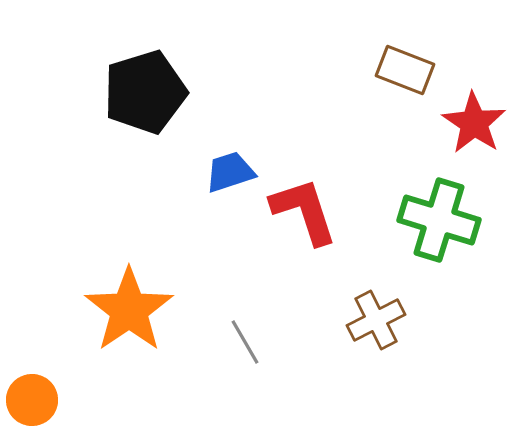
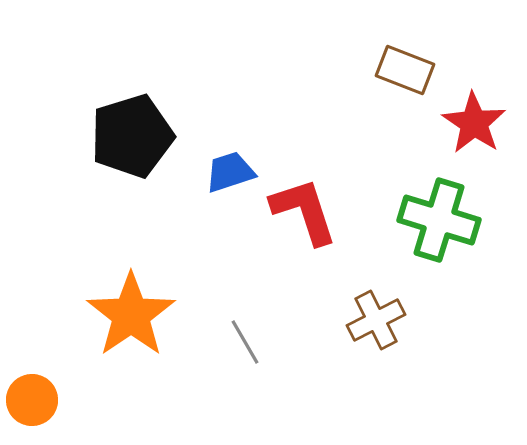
black pentagon: moved 13 px left, 44 px down
orange star: moved 2 px right, 5 px down
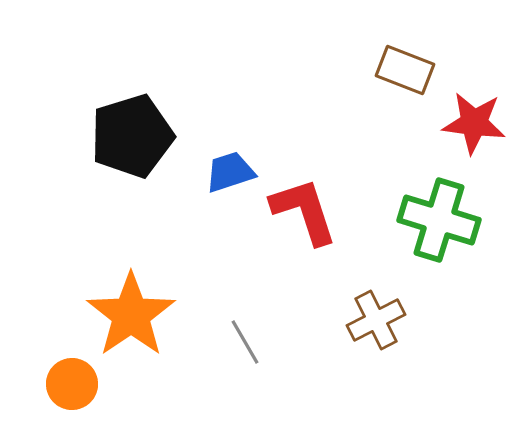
red star: rotated 26 degrees counterclockwise
orange circle: moved 40 px right, 16 px up
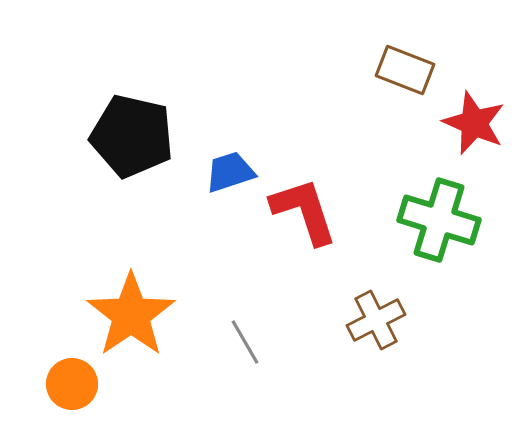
red star: rotated 16 degrees clockwise
black pentagon: rotated 30 degrees clockwise
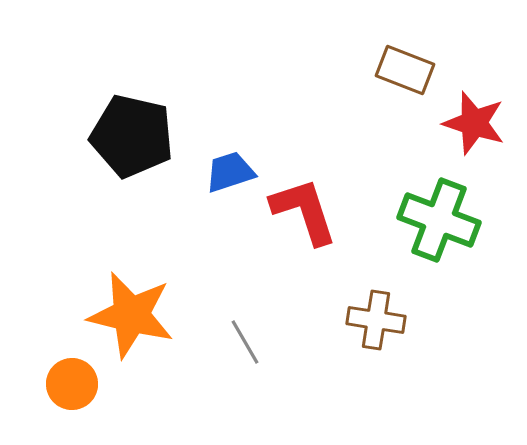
red star: rotated 6 degrees counterclockwise
green cross: rotated 4 degrees clockwise
orange star: rotated 24 degrees counterclockwise
brown cross: rotated 36 degrees clockwise
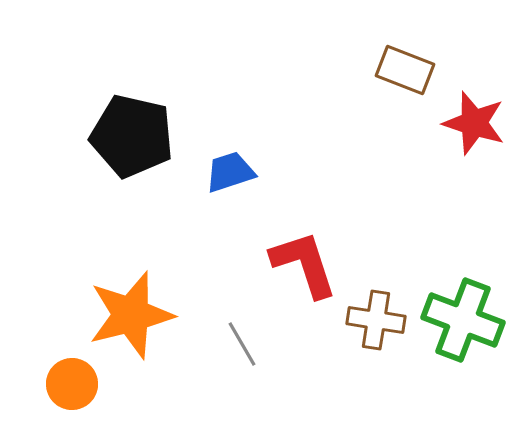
red L-shape: moved 53 px down
green cross: moved 24 px right, 100 px down
orange star: rotated 28 degrees counterclockwise
gray line: moved 3 px left, 2 px down
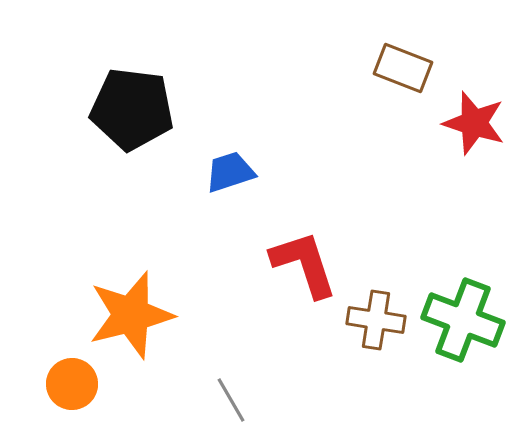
brown rectangle: moved 2 px left, 2 px up
black pentagon: moved 27 px up; rotated 6 degrees counterclockwise
gray line: moved 11 px left, 56 px down
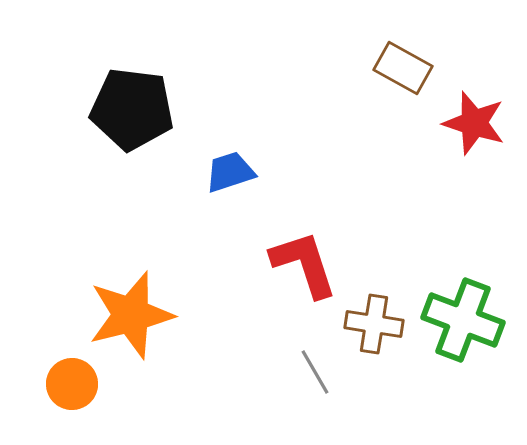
brown rectangle: rotated 8 degrees clockwise
brown cross: moved 2 px left, 4 px down
gray line: moved 84 px right, 28 px up
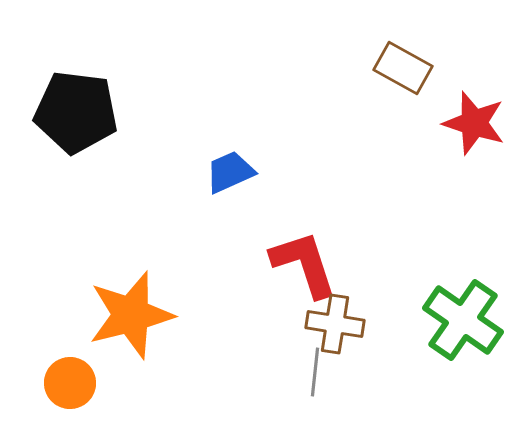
black pentagon: moved 56 px left, 3 px down
blue trapezoid: rotated 6 degrees counterclockwise
green cross: rotated 14 degrees clockwise
brown cross: moved 39 px left
gray line: rotated 36 degrees clockwise
orange circle: moved 2 px left, 1 px up
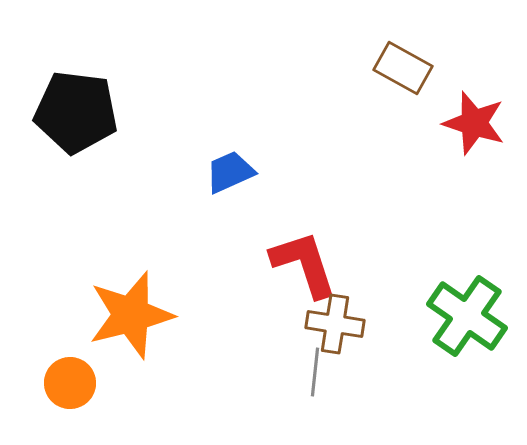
green cross: moved 4 px right, 4 px up
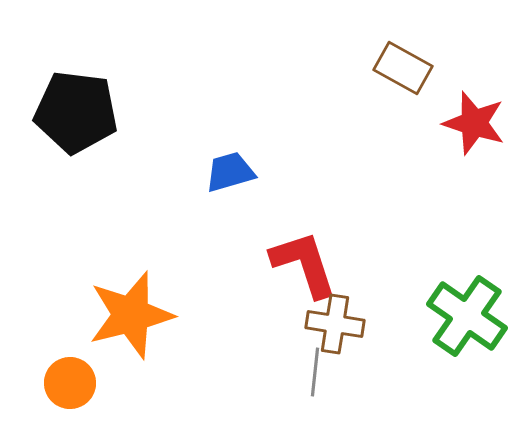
blue trapezoid: rotated 8 degrees clockwise
